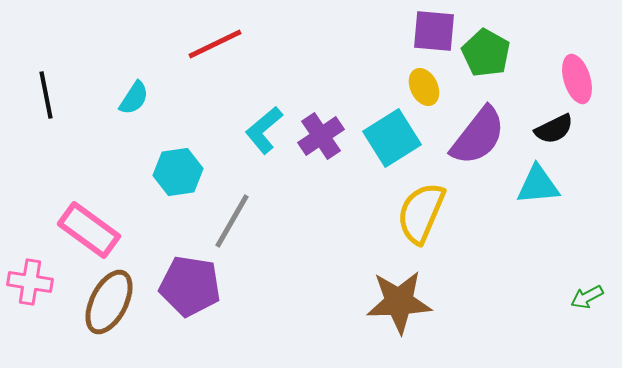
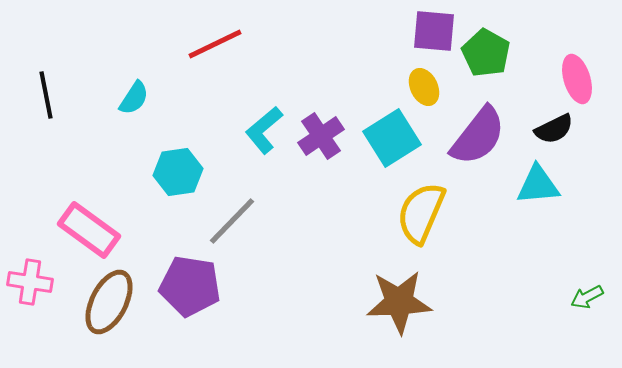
gray line: rotated 14 degrees clockwise
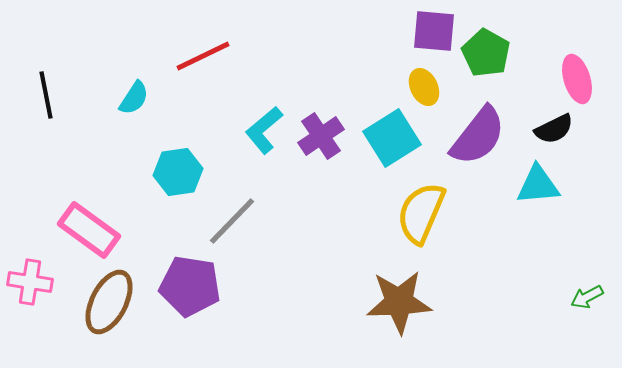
red line: moved 12 px left, 12 px down
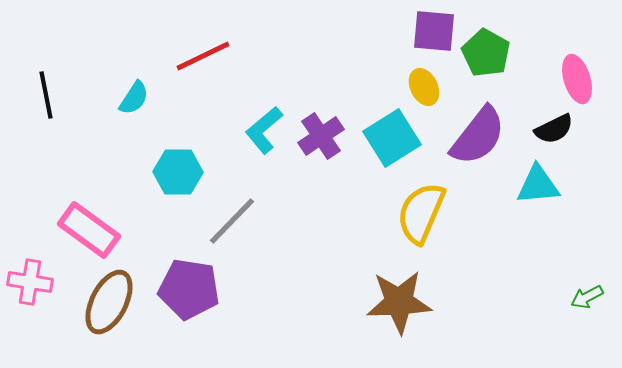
cyan hexagon: rotated 9 degrees clockwise
purple pentagon: moved 1 px left, 3 px down
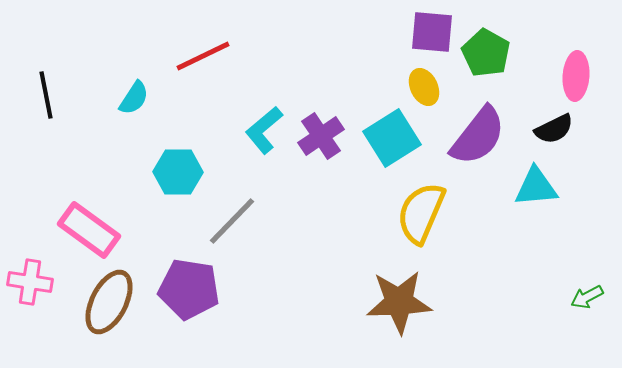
purple square: moved 2 px left, 1 px down
pink ellipse: moved 1 px left, 3 px up; rotated 21 degrees clockwise
cyan triangle: moved 2 px left, 2 px down
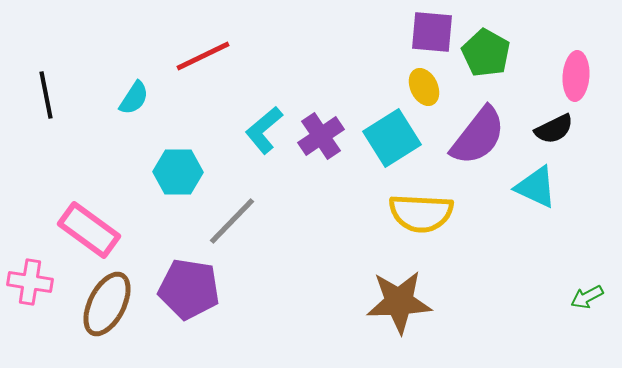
cyan triangle: rotated 30 degrees clockwise
yellow semicircle: rotated 110 degrees counterclockwise
brown ellipse: moved 2 px left, 2 px down
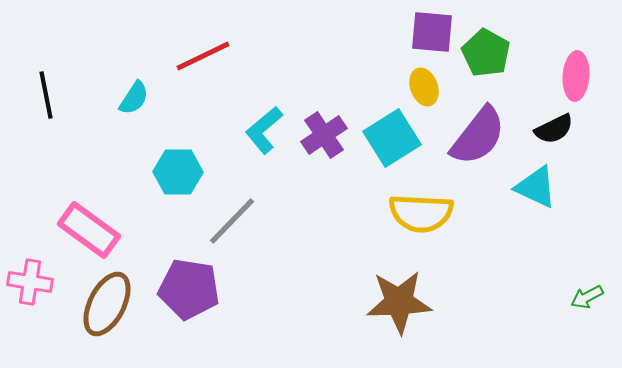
yellow ellipse: rotated 6 degrees clockwise
purple cross: moved 3 px right, 1 px up
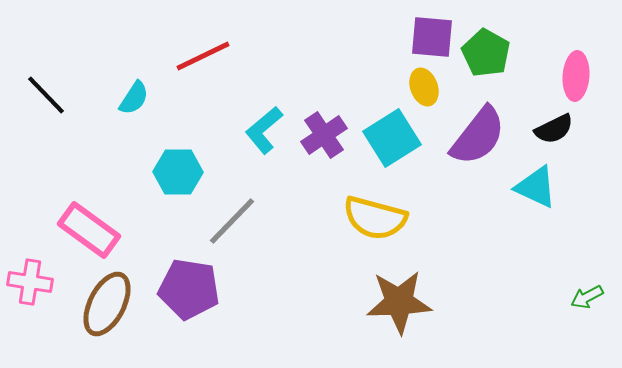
purple square: moved 5 px down
black line: rotated 33 degrees counterclockwise
yellow semicircle: moved 46 px left, 5 px down; rotated 12 degrees clockwise
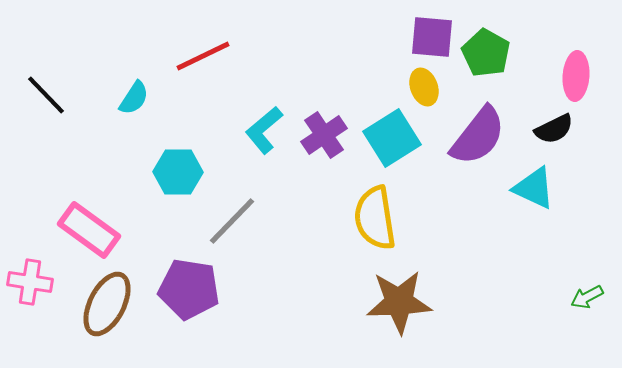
cyan triangle: moved 2 px left, 1 px down
yellow semicircle: rotated 66 degrees clockwise
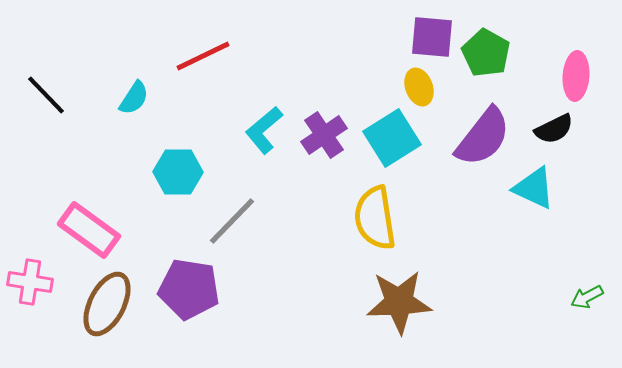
yellow ellipse: moved 5 px left
purple semicircle: moved 5 px right, 1 px down
